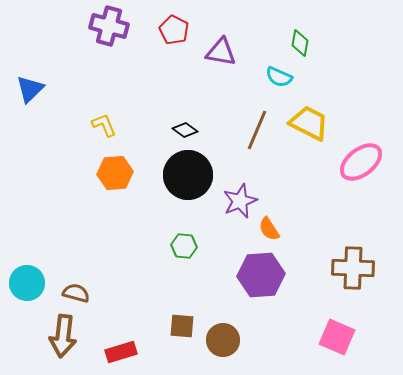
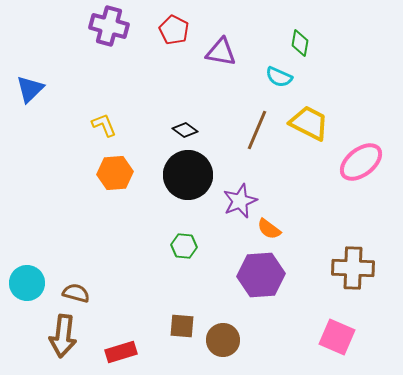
orange semicircle: rotated 20 degrees counterclockwise
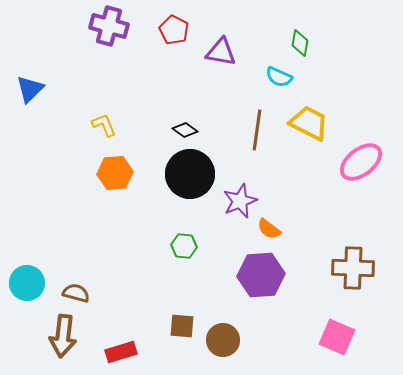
brown line: rotated 15 degrees counterclockwise
black circle: moved 2 px right, 1 px up
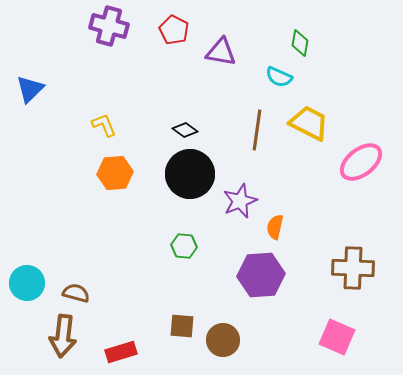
orange semicircle: moved 6 px right, 2 px up; rotated 65 degrees clockwise
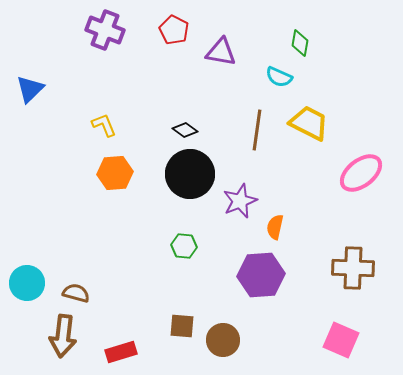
purple cross: moved 4 px left, 4 px down; rotated 6 degrees clockwise
pink ellipse: moved 11 px down
pink square: moved 4 px right, 3 px down
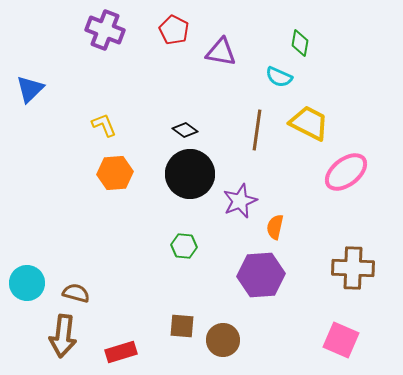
pink ellipse: moved 15 px left, 1 px up
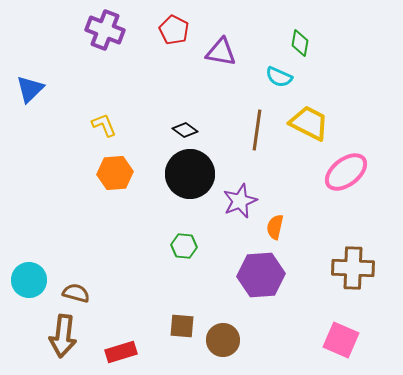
cyan circle: moved 2 px right, 3 px up
